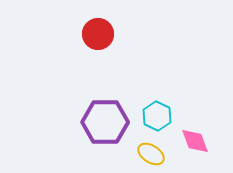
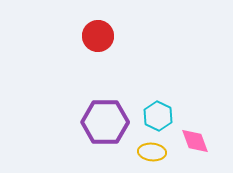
red circle: moved 2 px down
cyan hexagon: moved 1 px right
yellow ellipse: moved 1 px right, 2 px up; rotated 28 degrees counterclockwise
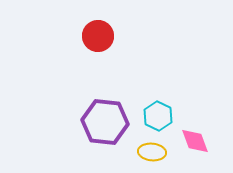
purple hexagon: rotated 6 degrees clockwise
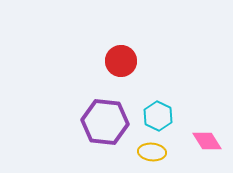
red circle: moved 23 px right, 25 px down
pink diamond: moved 12 px right; rotated 12 degrees counterclockwise
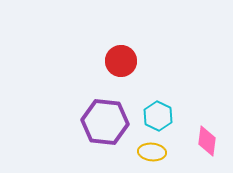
pink diamond: rotated 40 degrees clockwise
